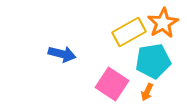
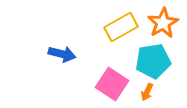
yellow rectangle: moved 8 px left, 5 px up
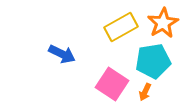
blue arrow: rotated 12 degrees clockwise
orange arrow: moved 2 px left
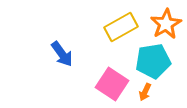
orange star: moved 3 px right, 1 px down
blue arrow: rotated 28 degrees clockwise
